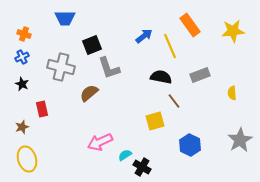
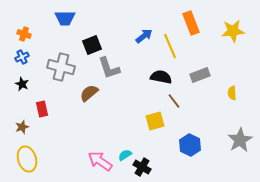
orange rectangle: moved 1 px right, 2 px up; rotated 15 degrees clockwise
pink arrow: moved 19 px down; rotated 60 degrees clockwise
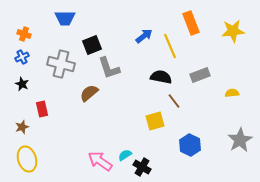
gray cross: moved 3 px up
yellow semicircle: rotated 88 degrees clockwise
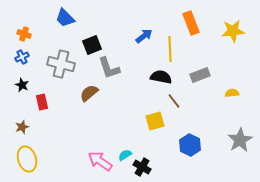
blue trapezoid: rotated 45 degrees clockwise
yellow line: moved 3 px down; rotated 20 degrees clockwise
black star: moved 1 px down
red rectangle: moved 7 px up
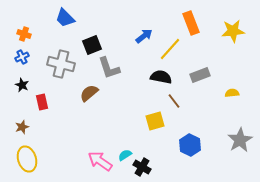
yellow line: rotated 45 degrees clockwise
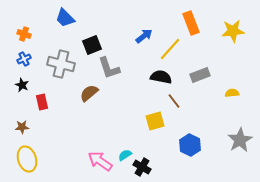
blue cross: moved 2 px right, 2 px down
brown star: rotated 16 degrees clockwise
